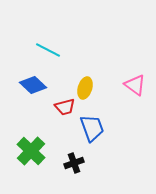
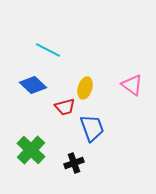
pink triangle: moved 3 px left
green cross: moved 1 px up
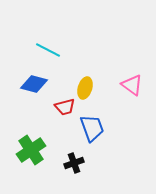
blue diamond: moved 1 px right, 1 px up; rotated 28 degrees counterclockwise
green cross: rotated 12 degrees clockwise
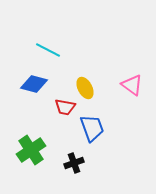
yellow ellipse: rotated 45 degrees counterclockwise
red trapezoid: rotated 25 degrees clockwise
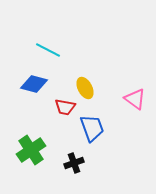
pink triangle: moved 3 px right, 14 px down
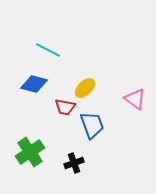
yellow ellipse: rotated 75 degrees clockwise
blue trapezoid: moved 3 px up
green cross: moved 1 px left, 2 px down
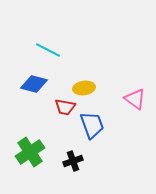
yellow ellipse: moved 1 px left; rotated 35 degrees clockwise
black cross: moved 1 px left, 2 px up
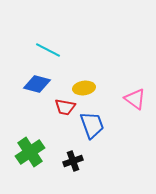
blue diamond: moved 3 px right
